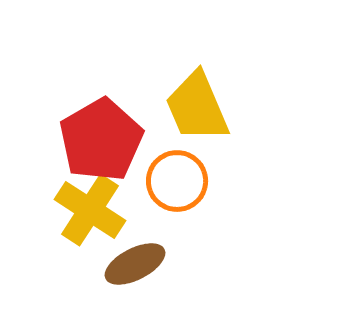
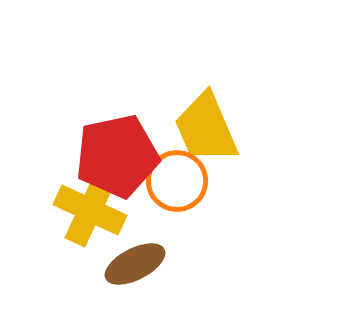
yellow trapezoid: moved 9 px right, 21 px down
red pentagon: moved 16 px right, 16 px down; rotated 18 degrees clockwise
yellow cross: rotated 8 degrees counterclockwise
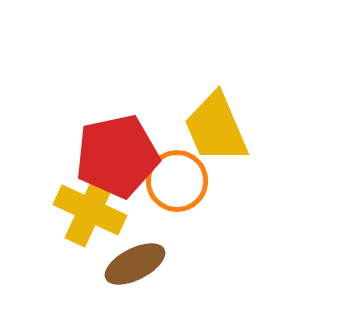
yellow trapezoid: moved 10 px right
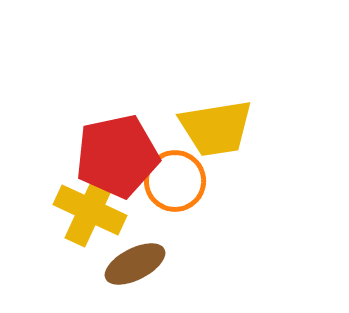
yellow trapezoid: rotated 76 degrees counterclockwise
orange circle: moved 2 px left
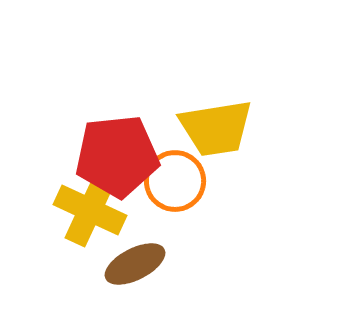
red pentagon: rotated 6 degrees clockwise
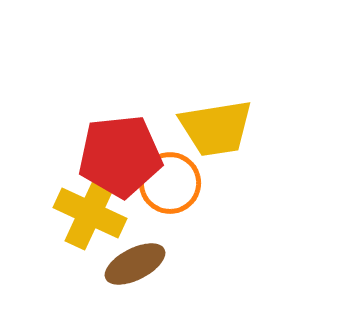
red pentagon: moved 3 px right
orange circle: moved 5 px left, 2 px down
yellow cross: moved 3 px down
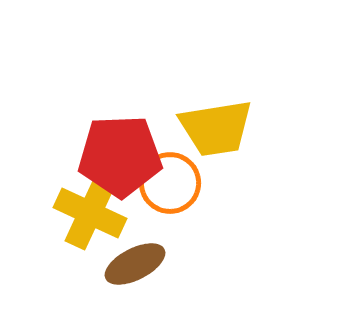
red pentagon: rotated 4 degrees clockwise
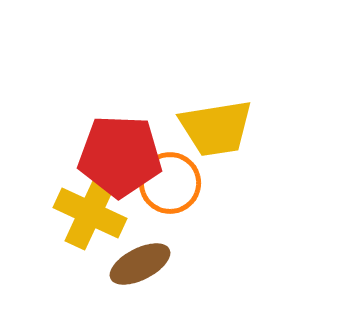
red pentagon: rotated 4 degrees clockwise
brown ellipse: moved 5 px right
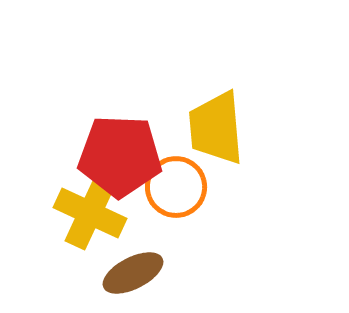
yellow trapezoid: rotated 94 degrees clockwise
orange circle: moved 6 px right, 4 px down
brown ellipse: moved 7 px left, 9 px down
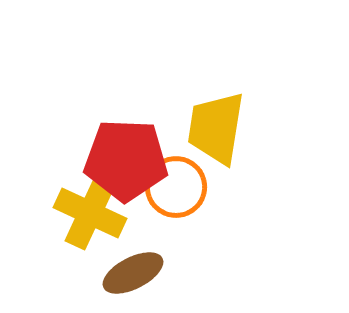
yellow trapezoid: rotated 14 degrees clockwise
red pentagon: moved 6 px right, 4 px down
